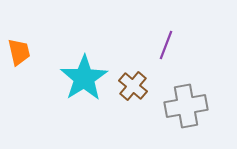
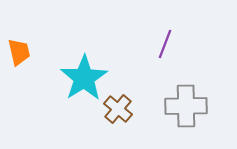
purple line: moved 1 px left, 1 px up
brown cross: moved 15 px left, 23 px down
gray cross: rotated 9 degrees clockwise
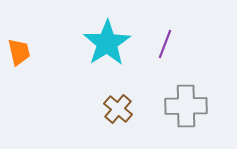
cyan star: moved 23 px right, 35 px up
